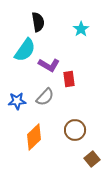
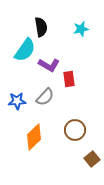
black semicircle: moved 3 px right, 5 px down
cyan star: rotated 21 degrees clockwise
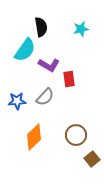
brown circle: moved 1 px right, 5 px down
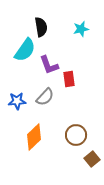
purple L-shape: rotated 40 degrees clockwise
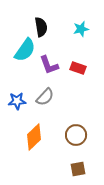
red rectangle: moved 9 px right, 11 px up; rotated 63 degrees counterclockwise
brown square: moved 14 px left, 10 px down; rotated 28 degrees clockwise
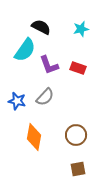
black semicircle: rotated 54 degrees counterclockwise
blue star: rotated 18 degrees clockwise
orange diamond: rotated 36 degrees counterclockwise
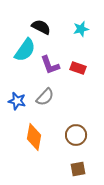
purple L-shape: moved 1 px right
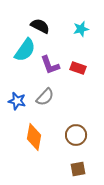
black semicircle: moved 1 px left, 1 px up
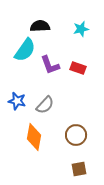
black semicircle: rotated 30 degrees counterclockwise
gray semicircle: moved 8 px down
brown square: moved 1 px right
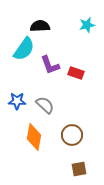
cyan star: moved 6 px right, 4 px up
cyan semicircle: moved 1 px left, 1 px up
red rectangle: moved 2 px left, 5 px down
blue star: rotated 12 degrees counterclockwise
gray semicircle: rotated 90 degrees counterclockwise
brown circle: moved 4 px left
